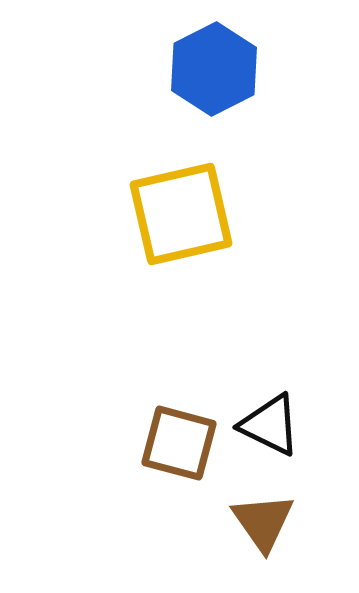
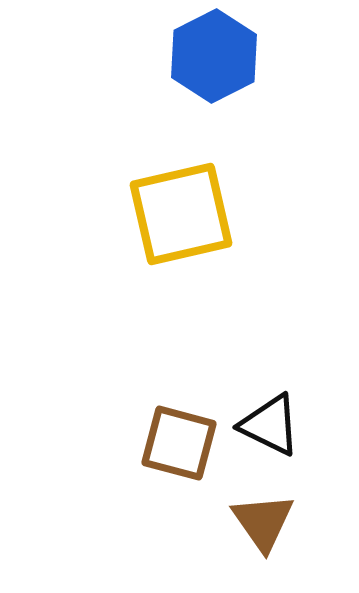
blue hexagon: moved 13 px up
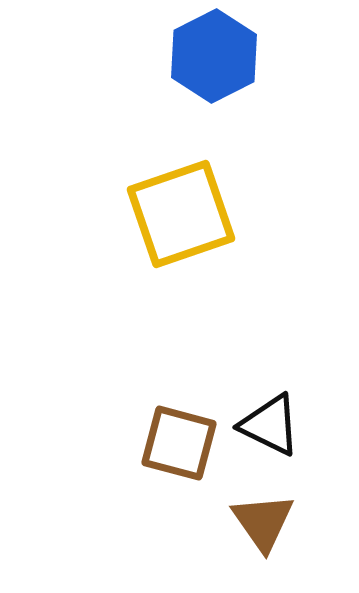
yellow square: rotated 6 degrees counterclockwise
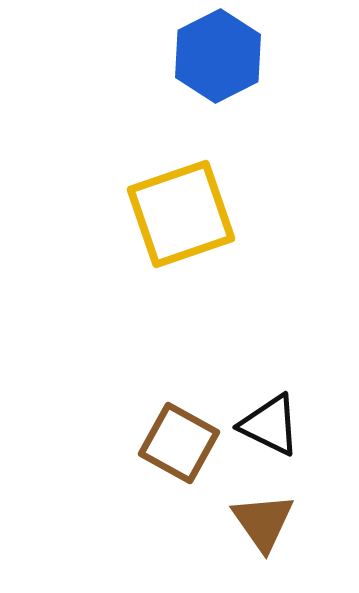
blue hexagon: moved 4 px right
brown square: rotated 14 degrees clockwise
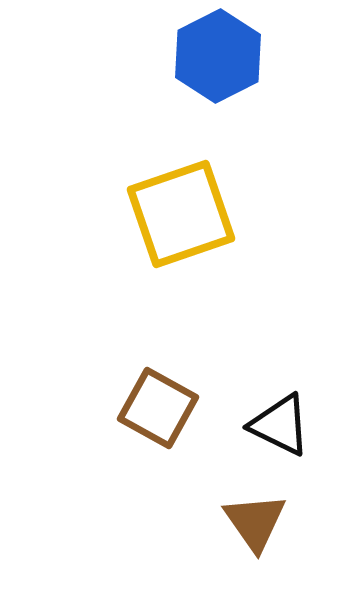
black triangle: moved 10 px right
brown square: moved 21 px left, 35 px up
brown triangle: moved 8 px left
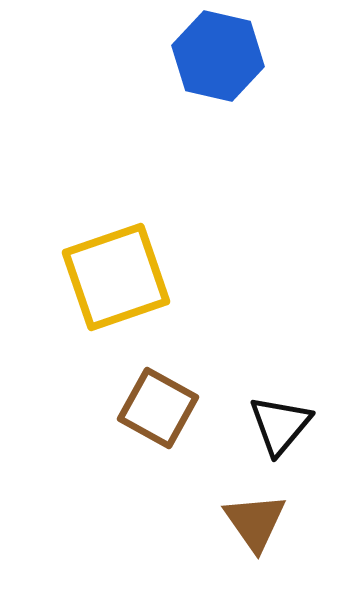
blue hexagon: rotated 20 degrees counterclockwise
yellow square: moved 65 px left, 63 px down
black triangle: rotated 44 degrees clockwise
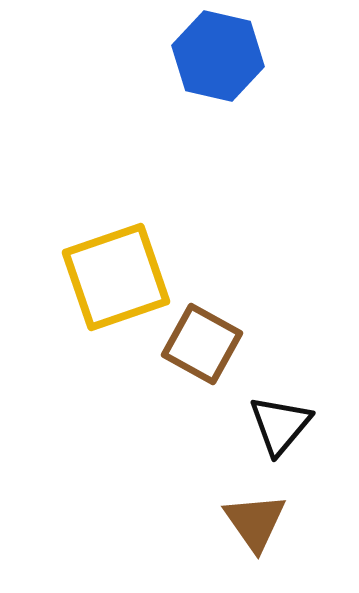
brown square: moved 44 px right, 64 px up
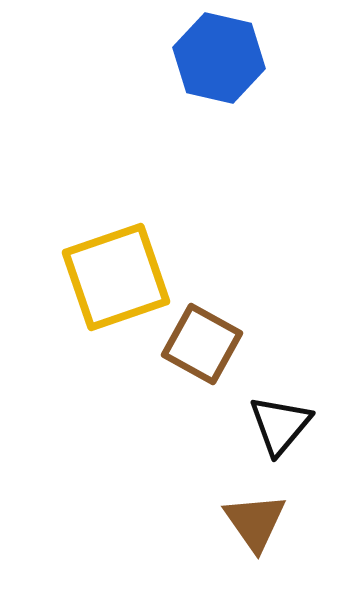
blue hexagon: moved 1 px right, 2 px down
